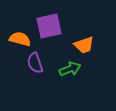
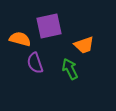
green arrow: rotated 95 degrees counterclockwise
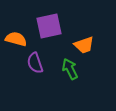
orange semicircle: moved 4 px left
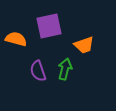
purple semicircle: moved 3 px right, 8 px down
green arrow: moved 5 px left; rotated 40 degrees clockwise
